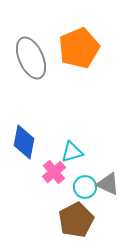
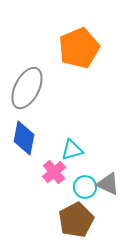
gray ellipse: moved 4 px left, 30 px down; rotated 51 degrees clockwise
blue diamond: moved 4 px up
cyan triangle: moved 2 px up
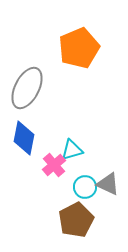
pink cross: moved 7 px up
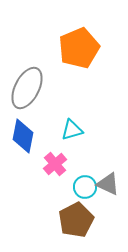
blue diamond: moved 1 px left, 2 px up
cyan triangle: moved 20 px up
pink cross: moved 1 px right, 1 px up
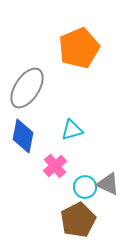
gray ellipse: rotated 6 degrees clockwise
pink cross: moved 2 px down
brown pentagon: moved 2 px right
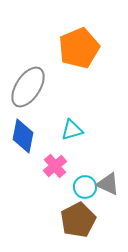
gray ellipse: moved 1 px right, 1 px up
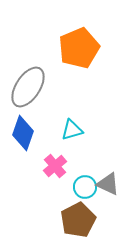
blue diamond: moved 3 px up; rotated 8 degrees clockwise
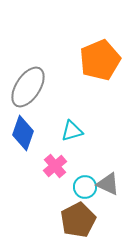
orange pentagon: moved 21 px right, 12 px down
cyan triangle: moved 1 px down
